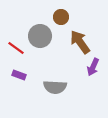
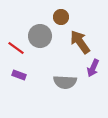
purple arrow: moved 1 px down
gray semicircle: moved 10 px right, 5 px up
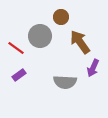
purple rectangle: rotated 56 degrees counterclockwise
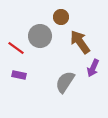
purple rectangle: rotated 48 degrees clockwise
gray semicircle: rotated 120 degrees clockwise
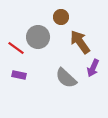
gray circle: moved 2 px left, 1 px down
gray semicircle: moved 1 px right, 4 px up; rotated 80 degrees counterclockwise
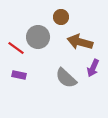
brown arrow: rotated 40 degrees counterclockwise
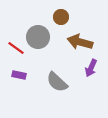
purple arrow: moved 2 px left
gray semicircle: moved 9 px left, 4 px down
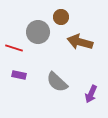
gray circle: moved 5 px up
red line: moved 2 px left; rotated 18 degrees counterclockwise
purple arrow: moved 26 px down
